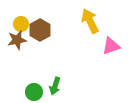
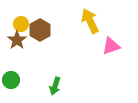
brown star: rotated 24 degrees counterclockwise
green circle: moved 23 px left, 12 px up
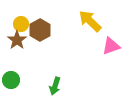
yellow arrow: rotated 20 degrees counterclockwise
